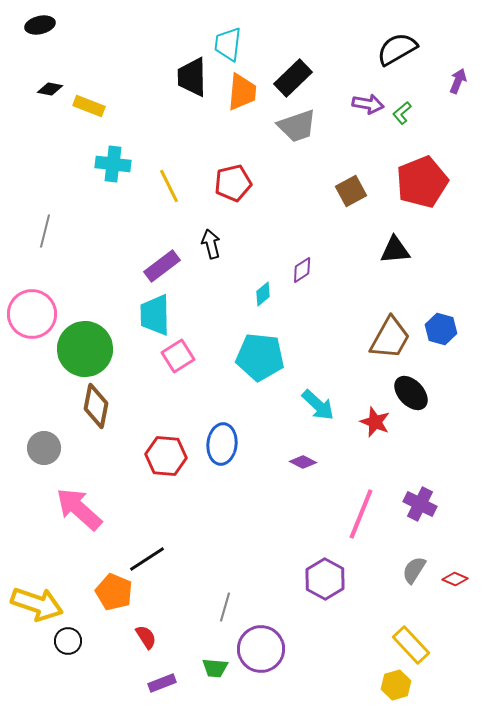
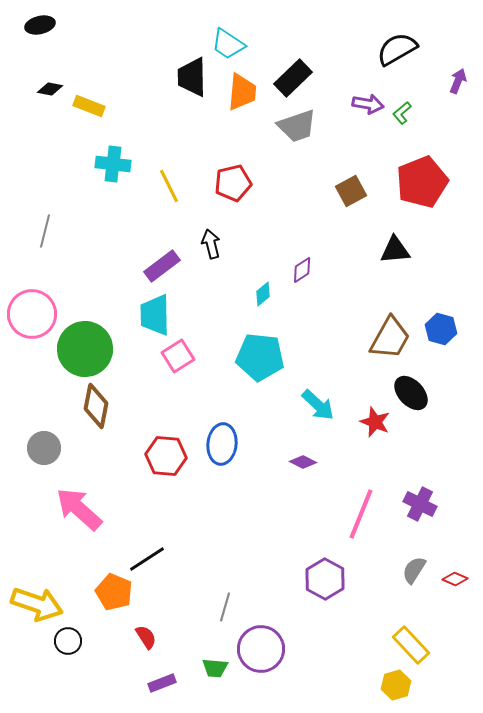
cyan trapezoid at (228, 44): rotated 63 degrees counterclockwise
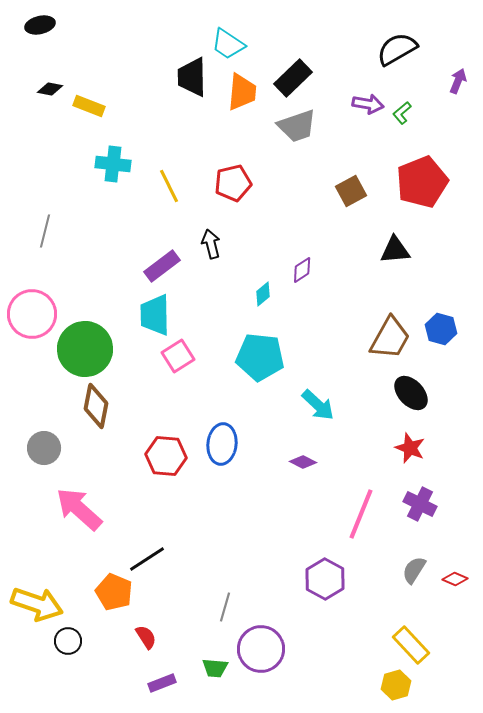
red star at (375, 422): moved 35 px right, 26 px down
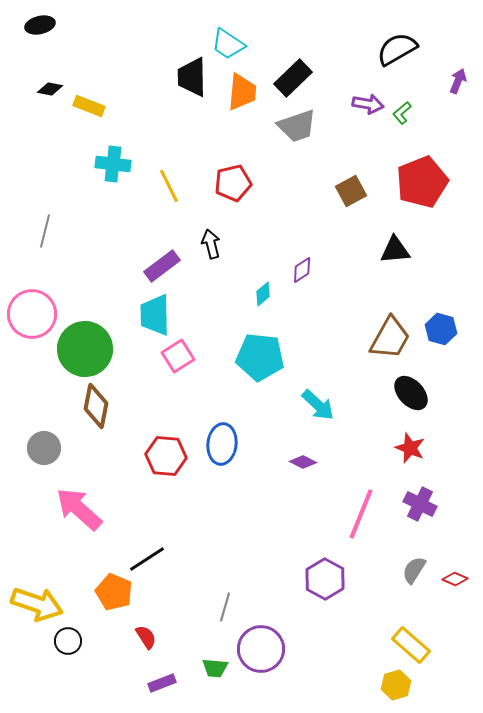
yellow rectangle at (411, 645): rotated 6 degrees counterclockwise
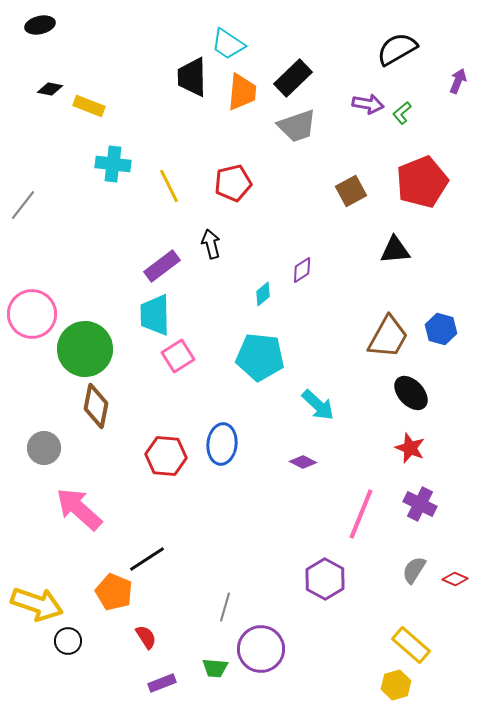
gray line at (45, 231): moved 22 px left, 26 px up; rotated 24 degrees clockwise
brown trapezoid at (390, 338): moved 2 px left, 1 px up
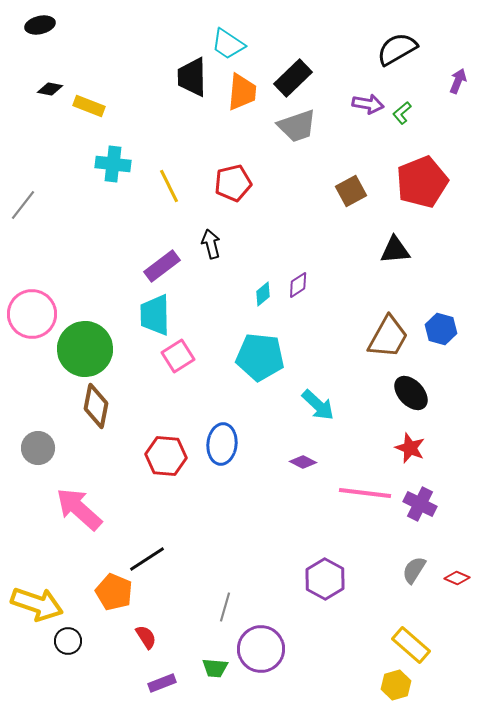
purple diamond at (302, 270): moved 4 px left, 15 px down
gray circle at (44, 448): moved 6 px left
pink line at (361, 514): moved 4 px right, 21 px up; rotated 75 degrees clockwise
red diamond at (455, 579): moved 2 px right, 1 px up
